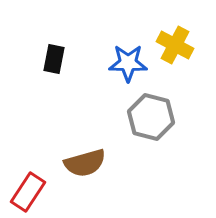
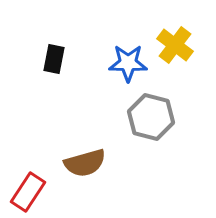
yellow cross: rotated 9 degrees clockwise
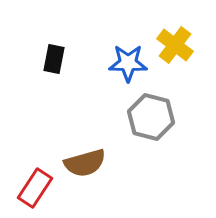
red rectangle: moved 7 px right, 4 px up
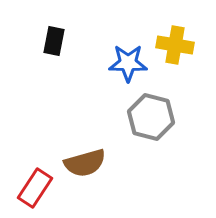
yellow cross: rotated 27 degrees counterclockwise
black rectangle: moved 18 px up
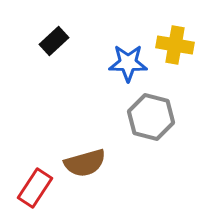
black rectangle: rotated 36 degrees clockwise
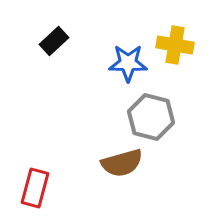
brown semicircle: moved 37 px right
red rectangle: rotated 18 degrees counterclockwise
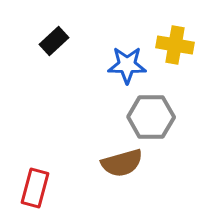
blue star: moved 1 px left, 2 px down
gray hexagon: rotated 15 degrees counterclockwise
